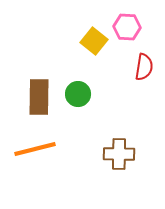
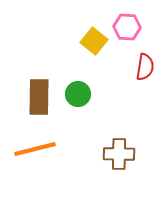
red semicircle: moved 1 px right
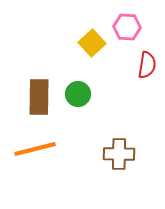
yellow square: moved 2 px left, 2 px down; rotated 8 degrees clockwise
red semicircle: moved 2 px right, 2 px up
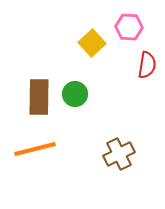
pink hexagon: moved 2 px right
green circle: moved 3 px left
brown cross: rotated 28 degrees counterclockwise
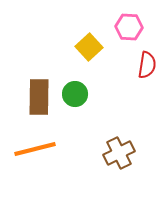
yellow square: moved 3 px left, 4 px down
brown cross: moved 1 px up
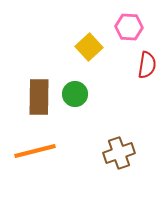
orange line: moved 2 px down
brown cross: rotated 8 degrees clockwise
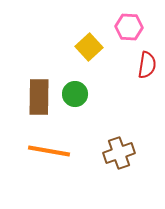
orange line: moved 14 px right; rotated 24 degrees clockwise
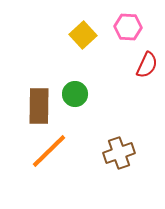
pink hexagon: moved 1 px left
yellow square: moved 6 px left, 12 px up
red semicircle: rotated 16 degrees clockwise
brown rectangle: moved 9 px down
orange line: rotated 54 degrees counterclockwise
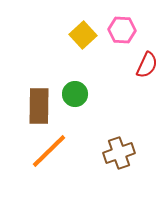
pink hexagon: moved 6 px left, 3 px down
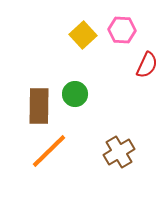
brown cross: moved 1 px up; rotated 12 degrees counterclockwise
